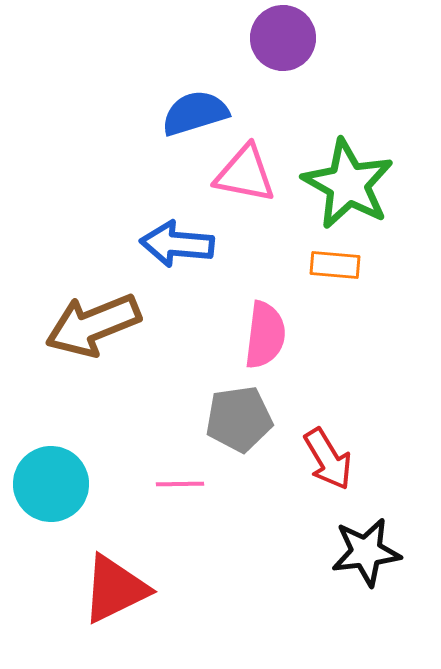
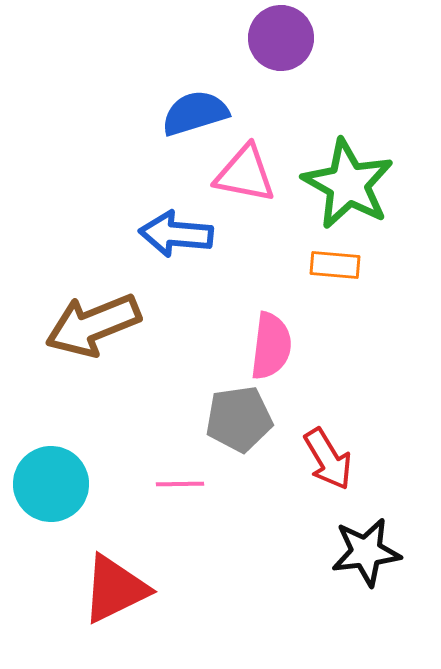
purple circle: moved 2 px left
blue arrow: moved 1 px left, 10 px up
pink semicircle: moved 6 px right, 11 px down
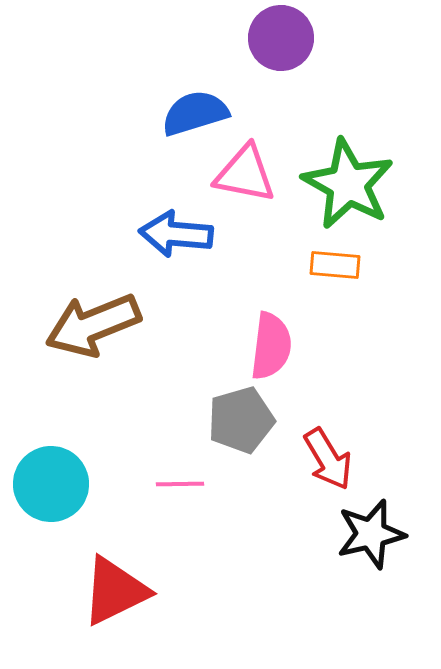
gray pentagon: moved 2 px right, 1 px down; rotated 8 degrees counterclockwise
black star: moved 5 px right, 18 px up; rotated 6 degrees counterclockwise
red triangle: moved 2 px down
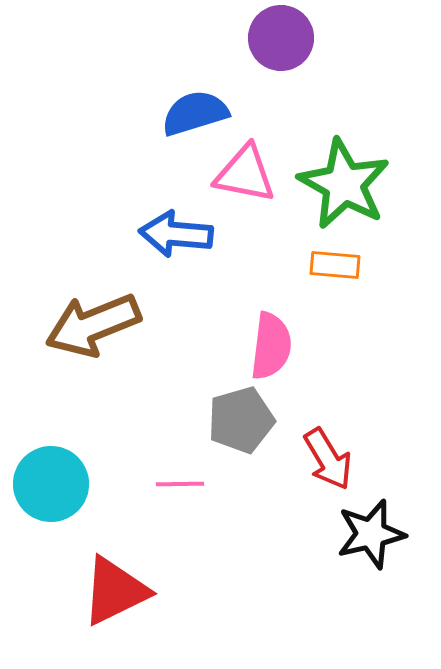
green star: moved 4 px left
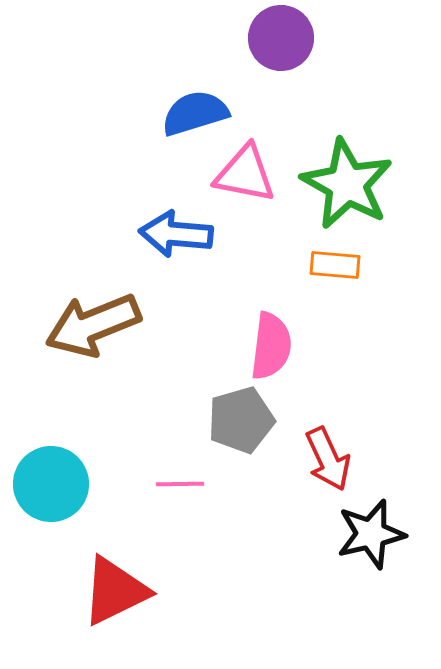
green star: moved 3 px right
red arrow: rotated 6 degrees clockwise
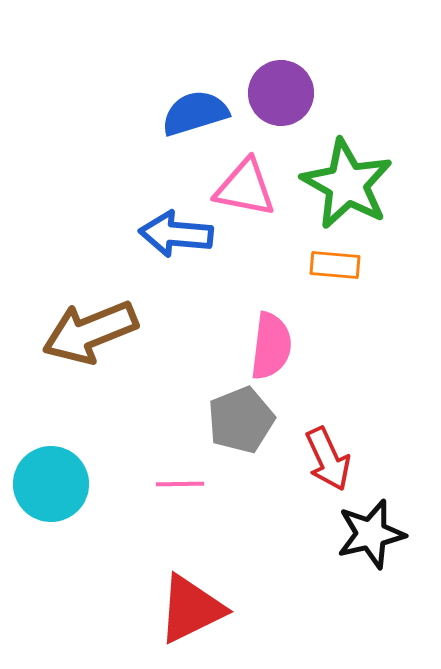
purple circle: moved 55 px down
pink triangle: moved 14 px down
brown arrow: moved 3 px left, 7 px down
gray pentagon: rotated 6 degrees counterclockwise
red triangle: moved 76 px right, 18 px down
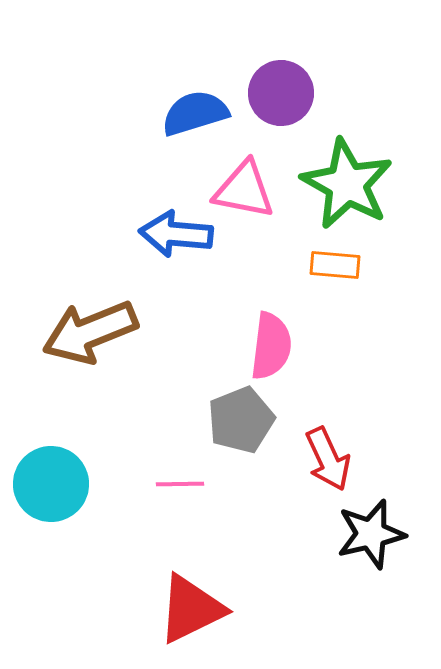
pink triangle: moved 1 px left, 2 px down
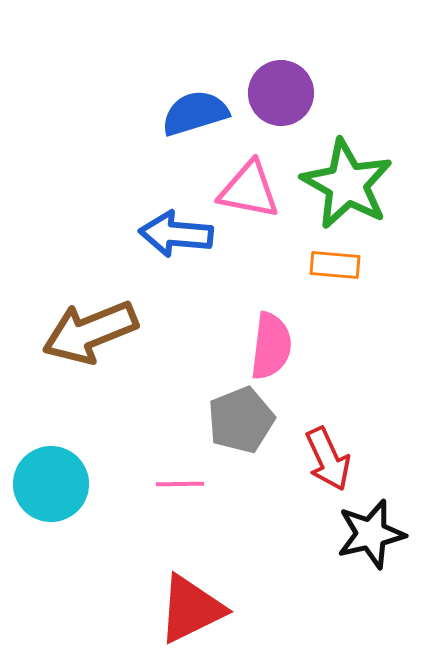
pink triangle: moved 5 px right
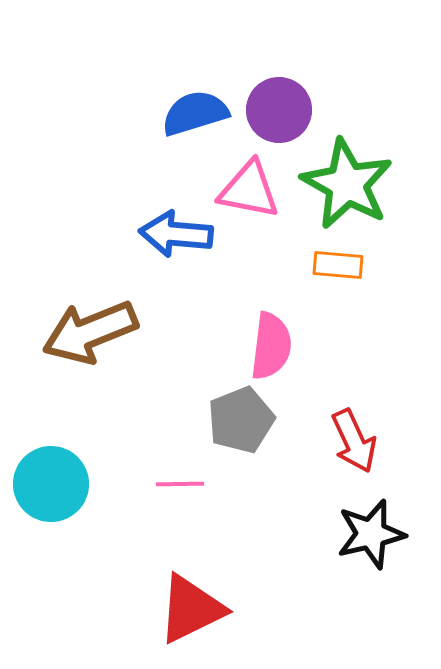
purple circle: moved 2 px left, 17 px down
orange rectangle: moved 3 px right
red arrow: moved 26 px right, 18 px up
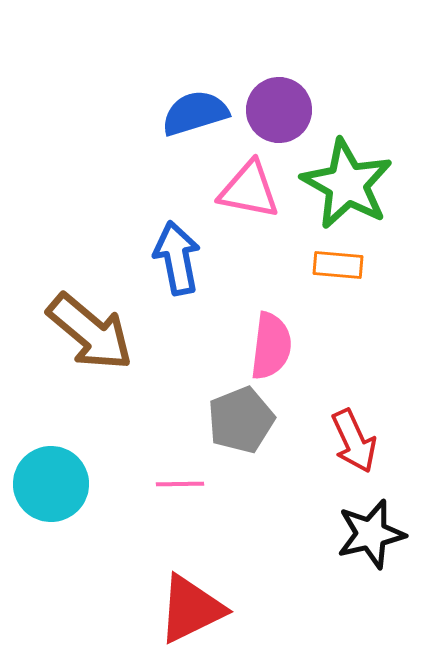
blue arrow: moved 1 px right, 24 px down; rotated 74 degrees clockwise
brown arrow: rotated 118 degrees counterclockwise
